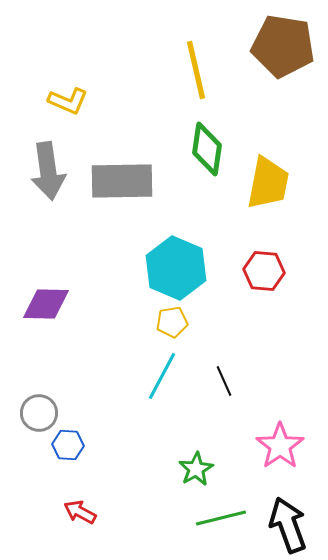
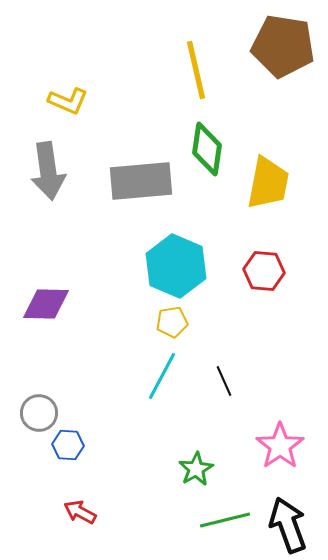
gray rectangle: moved 19 px right; rotated 4 degrees counterclockwise
cyan hexagon: moved 2 px up
green line: moved 4 px right, 2 px down
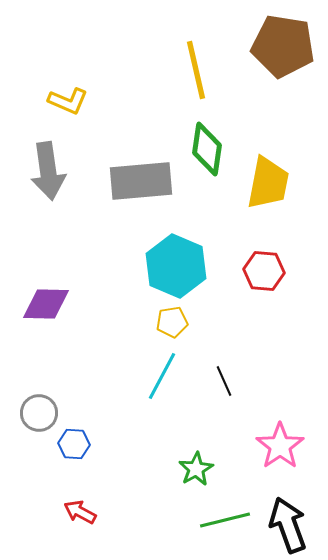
blue hexagon: moved 6 px right, 1 px up
